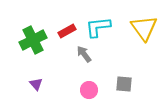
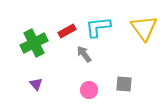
green cross: moved 1 px right, 3 px down
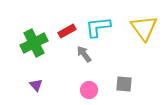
purple triangle: moved 1 px down
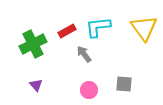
green cross: moved 1 px left, 1 px down
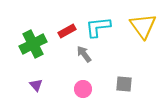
yellow triangle: moved 1 px left, 2 px up
pink circle: moved 6 px left, 1 px up
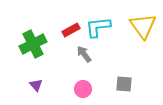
red rectangle: moved 4 px right, 1 px up
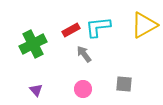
yellow triangle: moved 1 px right, 1 px up; rotated 36 degrees clockwise
purple triangle: moved 5 px down
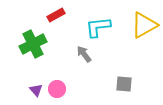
red rectangle: moved 15 px left, 15 px up
pink circle: moved 26 px left
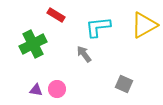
red rectangle: rotated 60 degrees clockwise
gray square: rotated 18 degrees clockwise
purple triangle: rotated 40 degrees counterclockwise
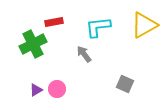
red rectangle: moved 2 px left, 7 px down; rotated 42 degrees counterclockwise
gray square: moved 1 px right
purple triangle: rotated 40 degrees counterclockwise
